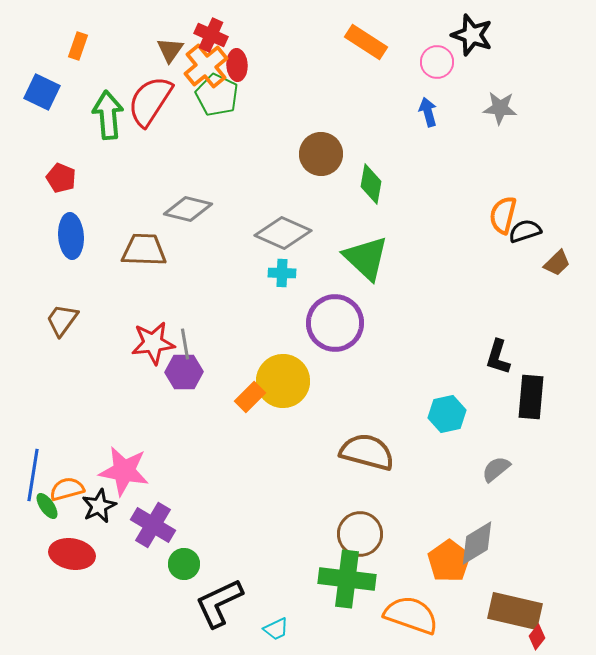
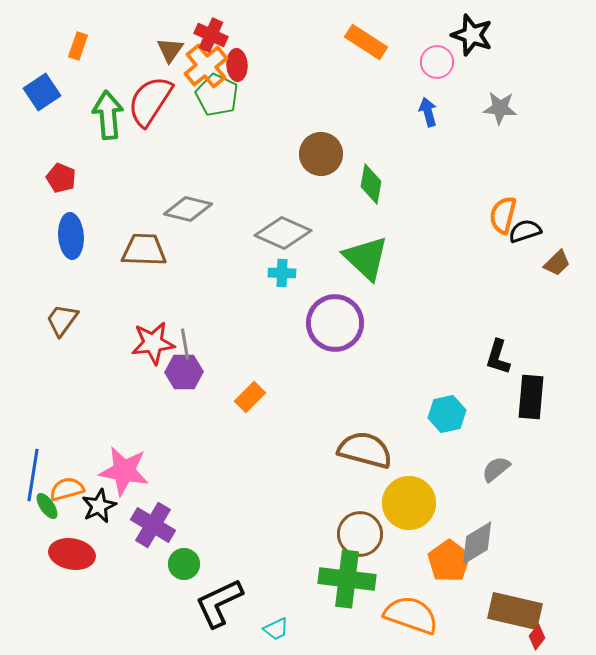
blue square at (42, 92): rotated 30 degrees clockwise
yellow circle at (283, 381): moved 126 px right, 122 px down
brown semicircle at (367, 452): moved 2 px left, 2 px up
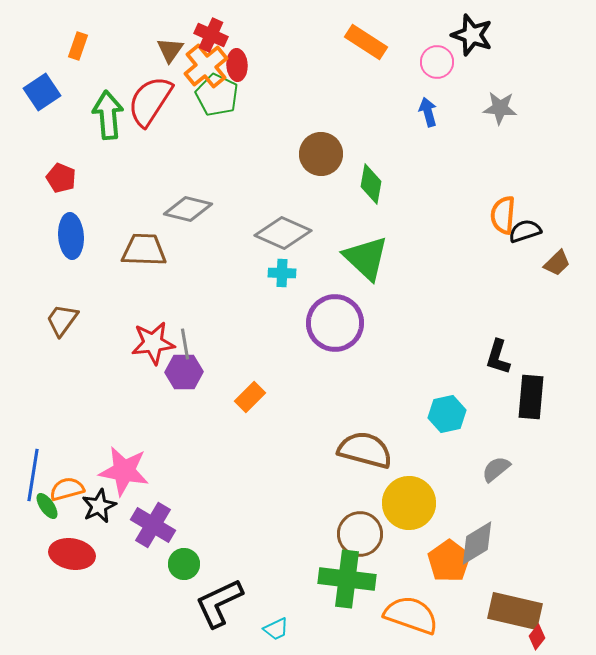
orange semicircle at (503, 215): rotated 9 degrees counterclockwise
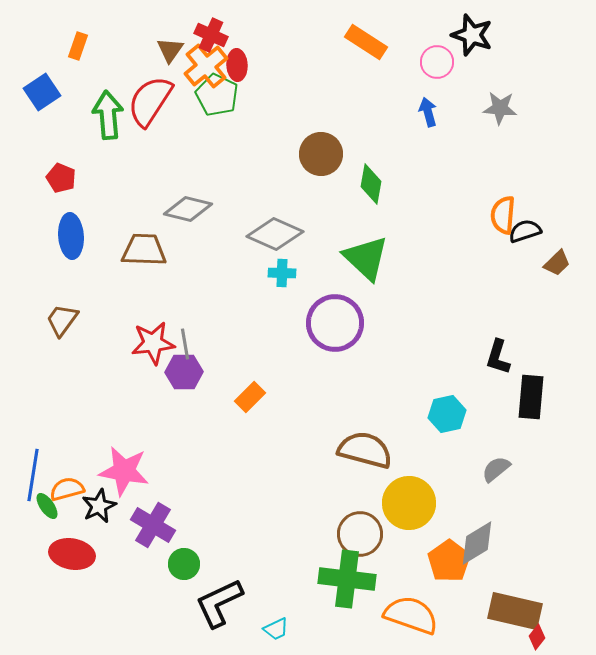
gray diamond at (283, 233): moved 8 px left, 1 px down
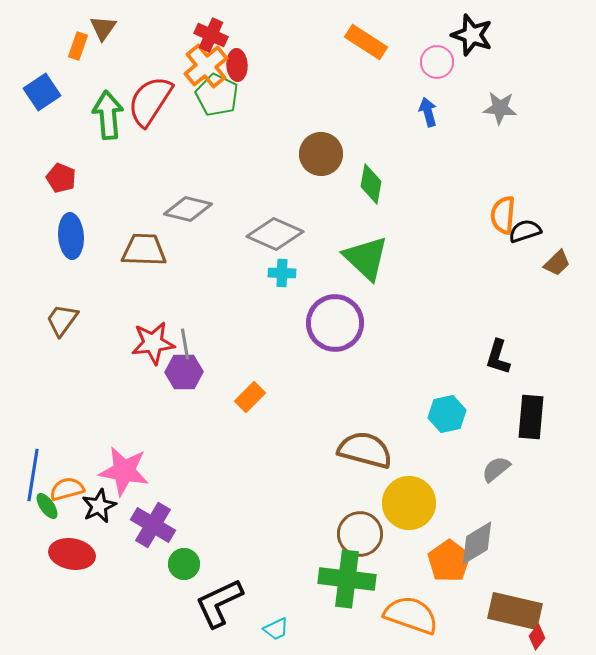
brown triangle at (170, 50): moved 67 px left, 22 px up
black rectangle at (531, 397): moved 20 px down
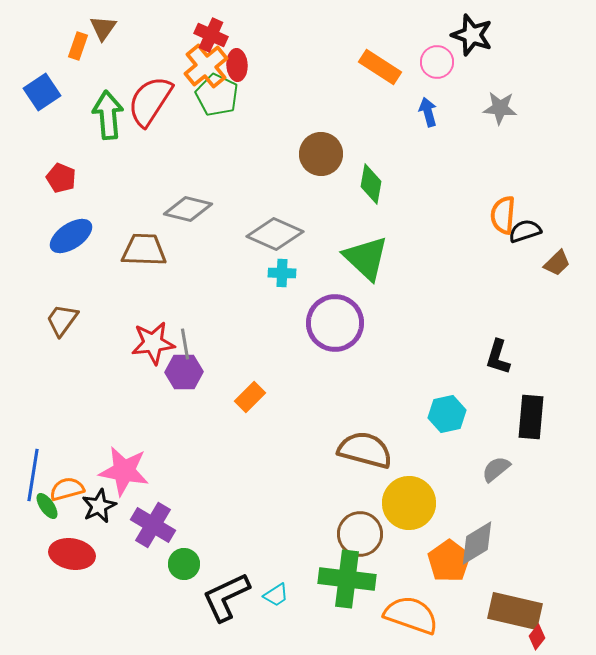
orange rectangle at (366, 42): moved 14 px right, 25 px down
blue ellipse at (71, 236): rotated 60 degrees clockwise
black L-shape at (219, 603): moved 7 px right, 6 px up
cyan trapezoid at (276, 629): moved 34 px up; rotated 8 degrees counterclockwise
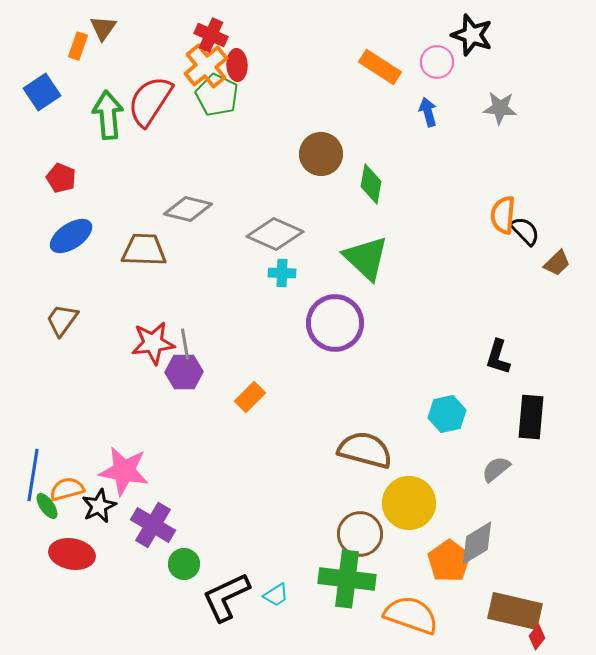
black semicircle at (525, 231): rotated 64 degrees clockwise
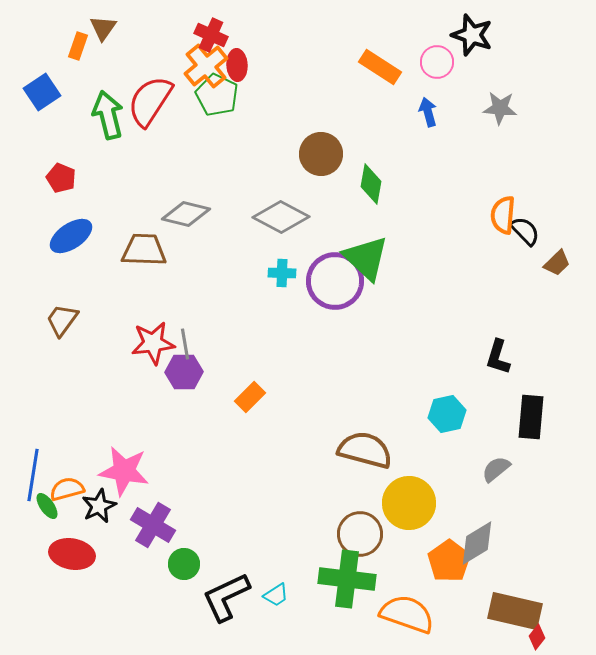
green arrow at (108, 115): rotated 9 degrees counterclockwise
gray diamond at (188, 209): moved 2 px left, 5 px down
gray diamond at (275, 234): moved 6 px right, 17 px up; rotated 4 degrees clockwise
purple circle at (335, 323): moved 42 px up
orange semicircle at (411, 615): moved 4 px left, 1 px up
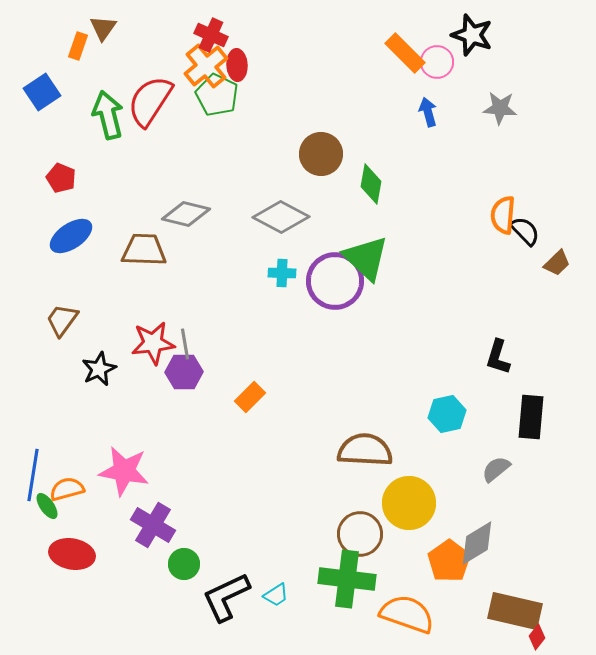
orange rectangle at (380, 67): moved 25 px right, 14 px up; rotated 12 degrees clockwise
brown semicircle at (365, 450): rotated 12 degrees counterclockwise
black star at (99, 506): moved 137 px up
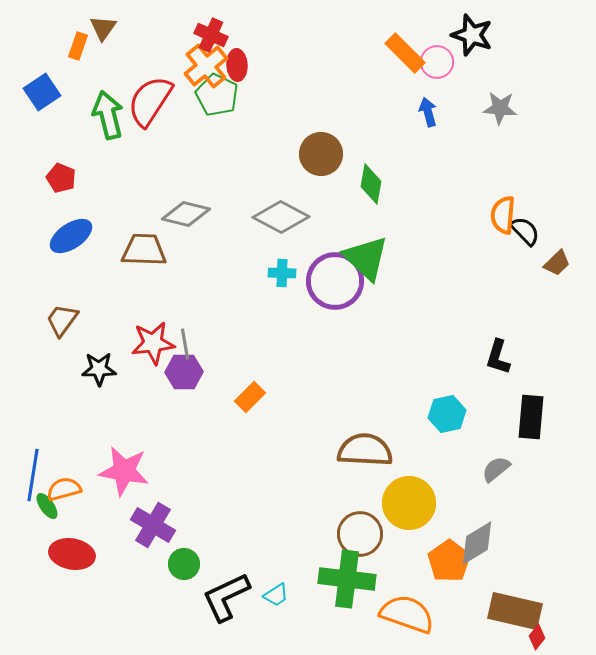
black star at (99, 369): rotated 24 degrees clockwise
orange semicircle at (67, 489): moved 3 px left
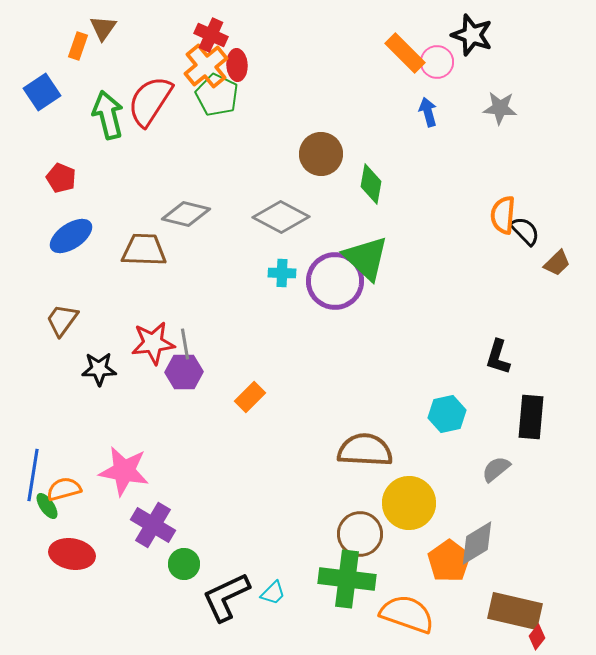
cyan trapezoid at (276, 595): moved 3 px left, 2 px up; rotated 12 degrees counterclockwise
